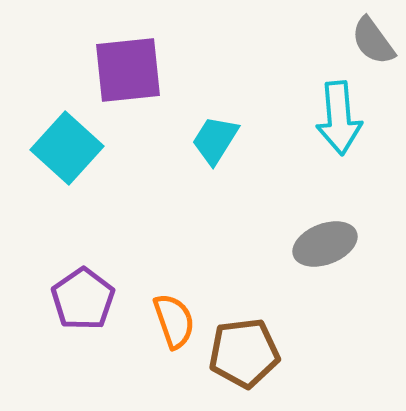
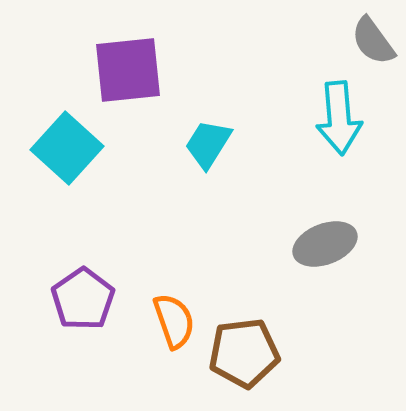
cyan trapezoid: moved 7 px left, 4 px down
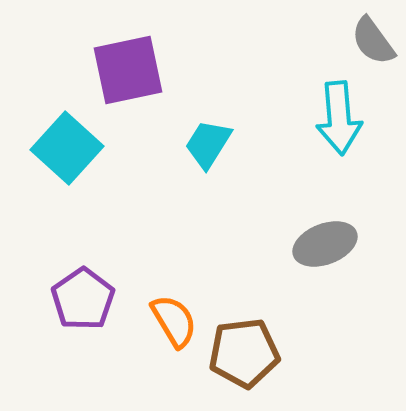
purple square: rotated 6 degrees counterclockwise
orange semicircle: rotated 12 degrees counterclockwise
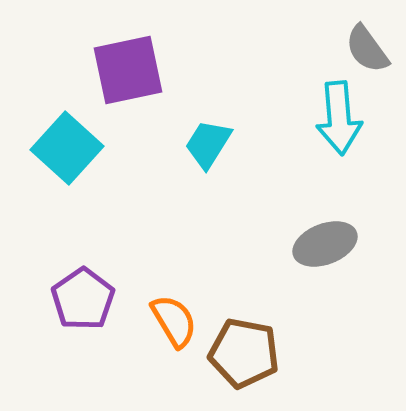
gray semicircle: moved 6 px left, 8 px down
brown pentagon: rotated 18 degrees clockwise
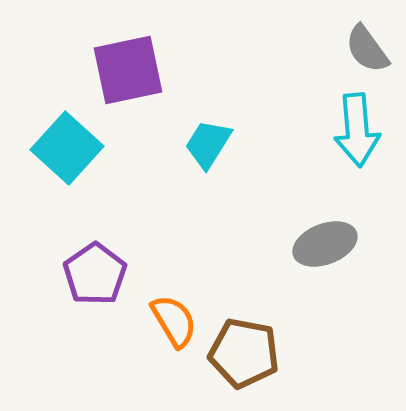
cyan arrow: moved 18 px right, 12 px down
purple pentagon: moved 12 px right, 25 px up
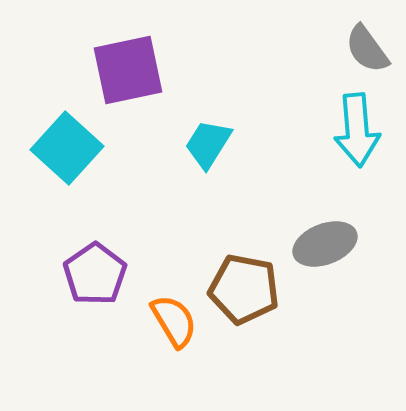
brown pentagon: moved 64 px up
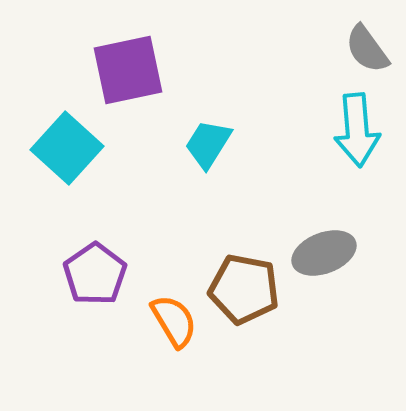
gray ellipse: moved 1 px left, 9 px down
